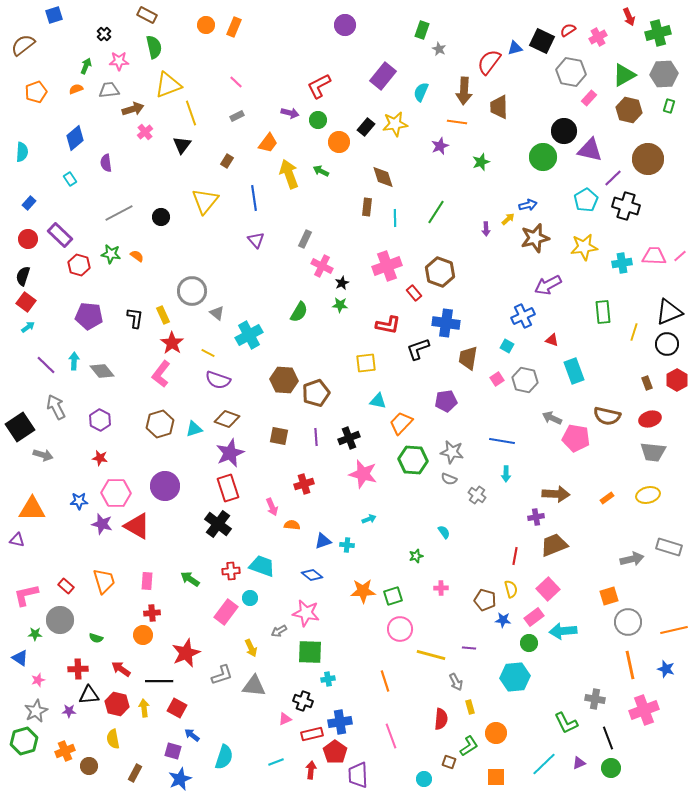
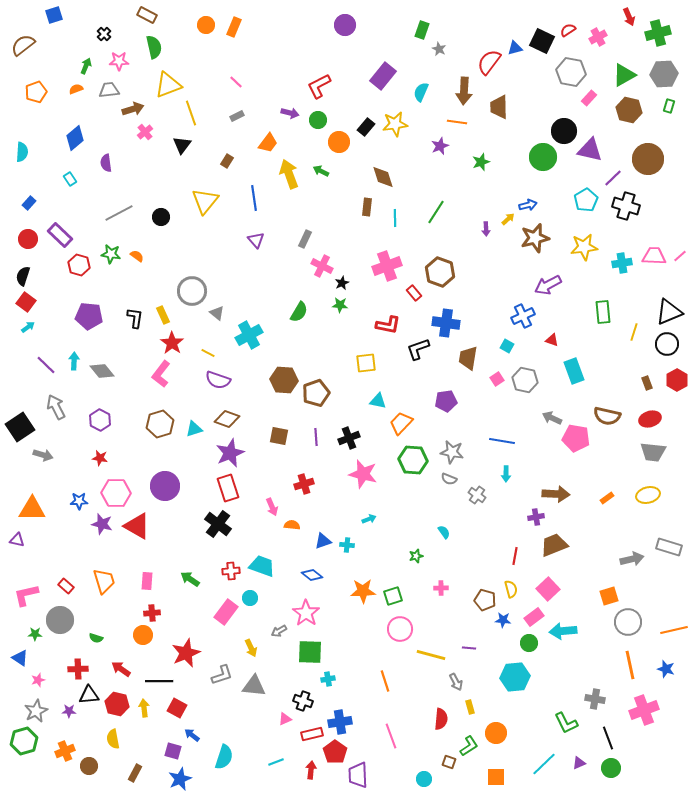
pink star at (306, 613): rotated 24 degrees clockwise
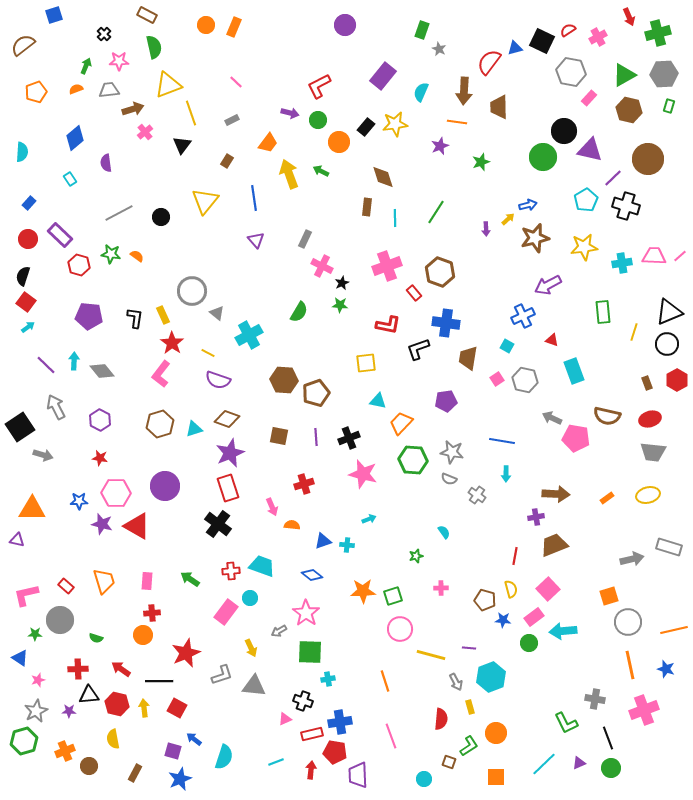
gray rectangle at (237, 116): moved 5 px left, 4 px down
cyan hexagon at (515, 677): moved 24 px left; rotated 16 degrees counterclockwise
blue arrow at (192, 735): moved 2 px right, 4 px down
red pentagon at (335, 752): rotated 25 degrees counterclockwise
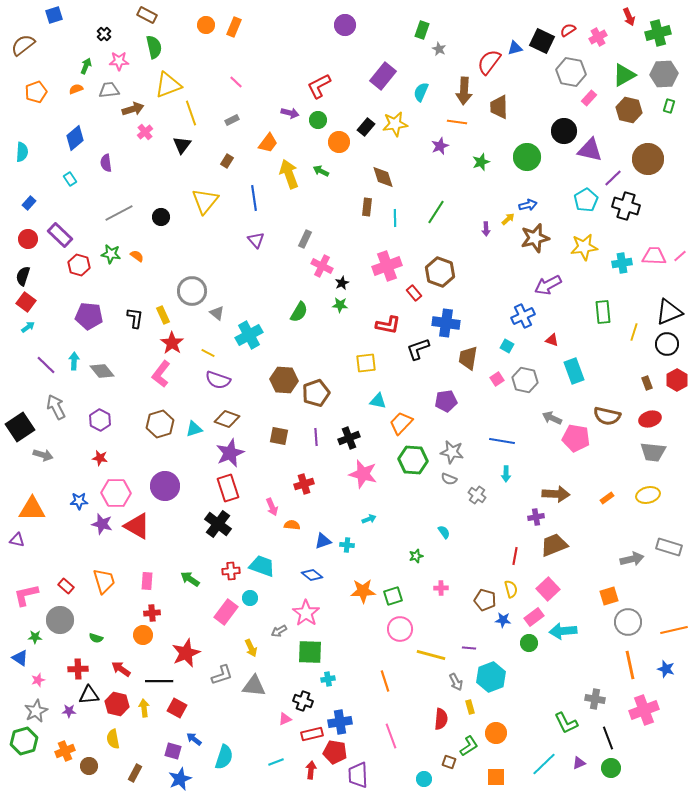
green circle at (543, 157): moved 16 px left
green star at (35, 634): moved 3 px down
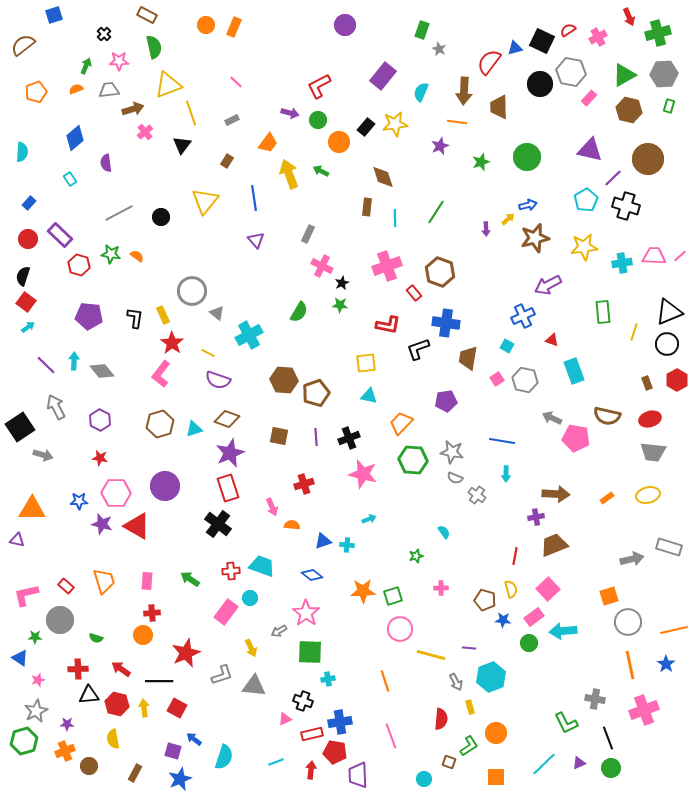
black circle at (564, 131): moved 24 px left, 47 px up
gray rectangle at (305, 239): moved 3 px right, 5 px up
cyan triangle at (378, 401): moved 9 px left, 5 px up
gray semicircle at (449, 479): moved 6 px right, 1 px up
blue star at (666, 669): moved 5 px up; rotated 18 degrees clockwise
purple star at (69, 711): moved 2 px left, 13 px down
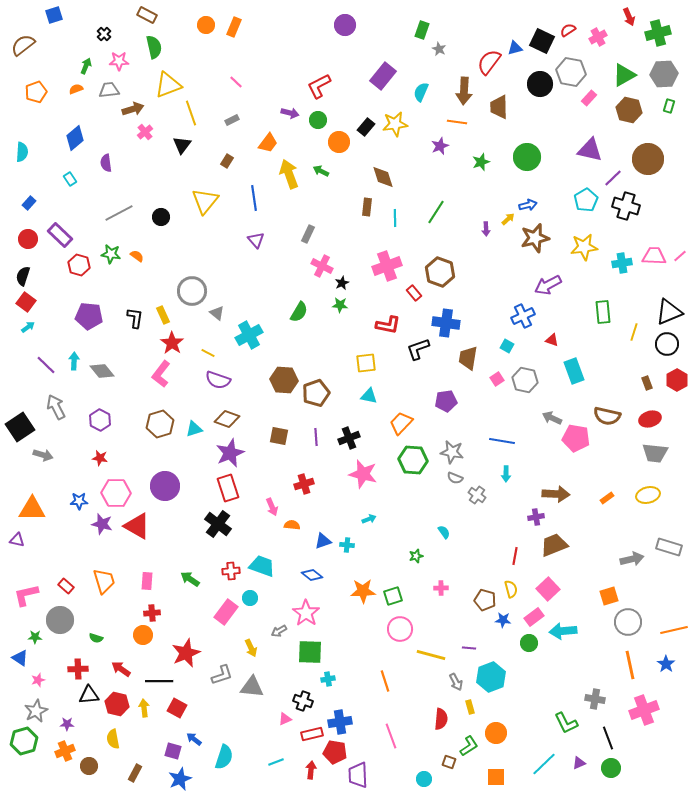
gray trapezoid at (653, 452): moved 2 px right, 1 px down
gray triangle at (254, 686): moved 2 px left, 1 px down
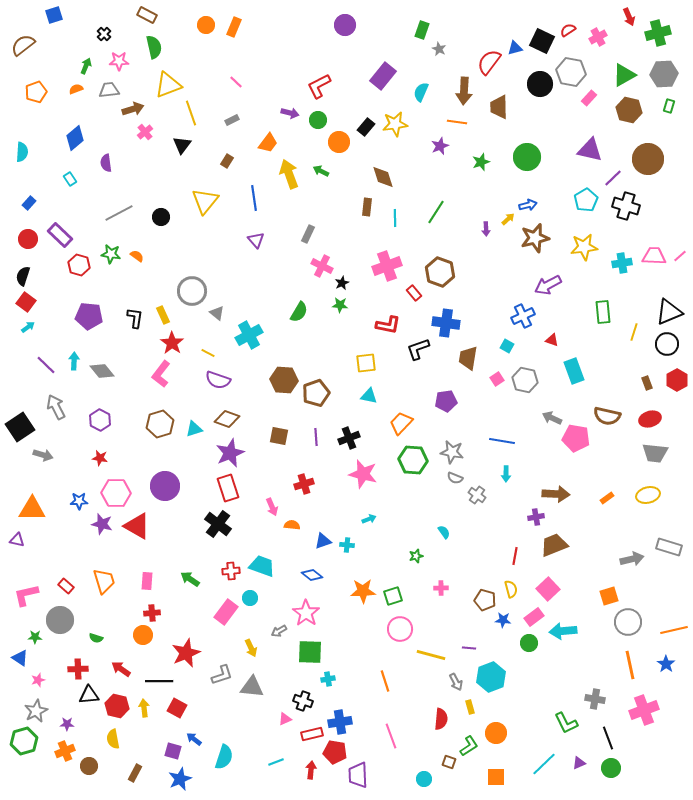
red hexagon at (117, 704): moved 2 px down
